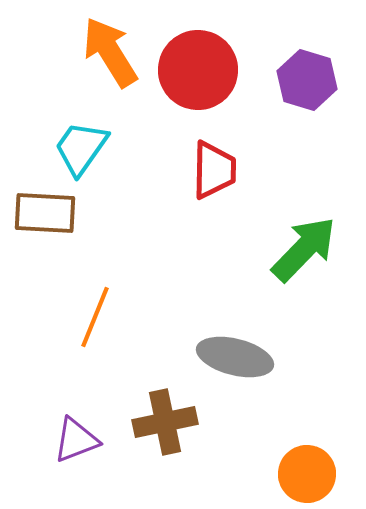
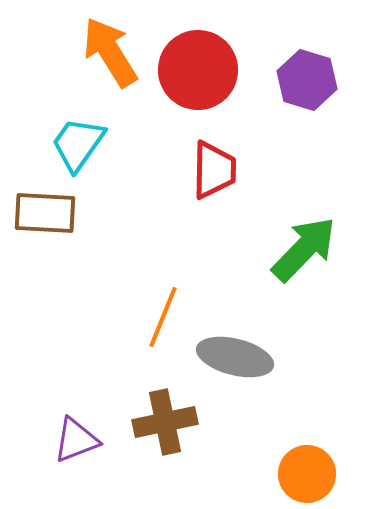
cyan trapezoid: moved 3 px left, 4 px up
orange line: moved 68 px right
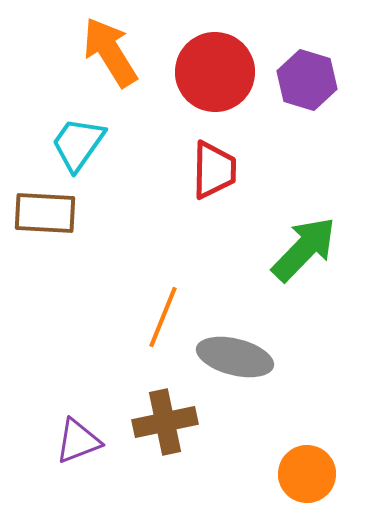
red circle: moved 17 px right, 2 px down
purple triangle: moved 2 px right, 1 px down
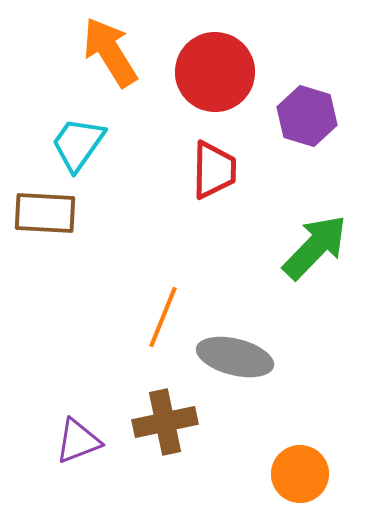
purple hexagon: moved 36 px down
green arrow: moved 11 px right, 2 px up
orange circle: moved 7 px left
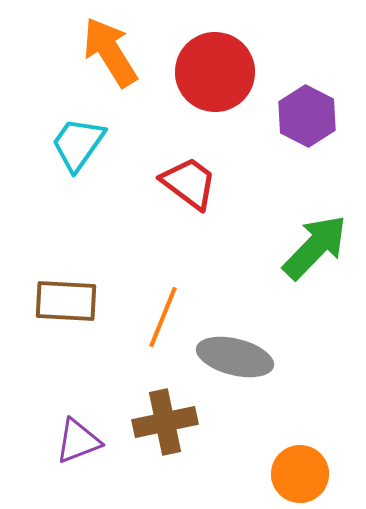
purple hexagon: rotated 10 degrees clockwise
red trapezoid: moved 25 px left, 13 px down; rotated 54 degrees counterclockwise
brown rectangle: moved 21 px right, 88 px down
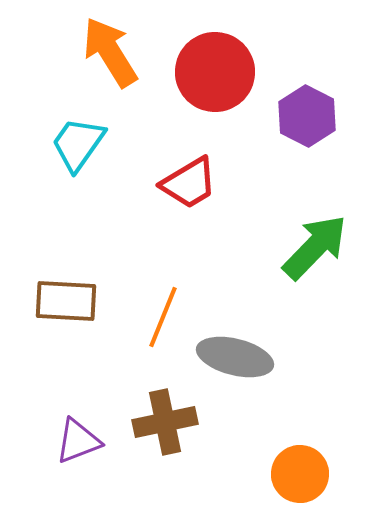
red trapezoid: rotated 112 degrees clockwise
